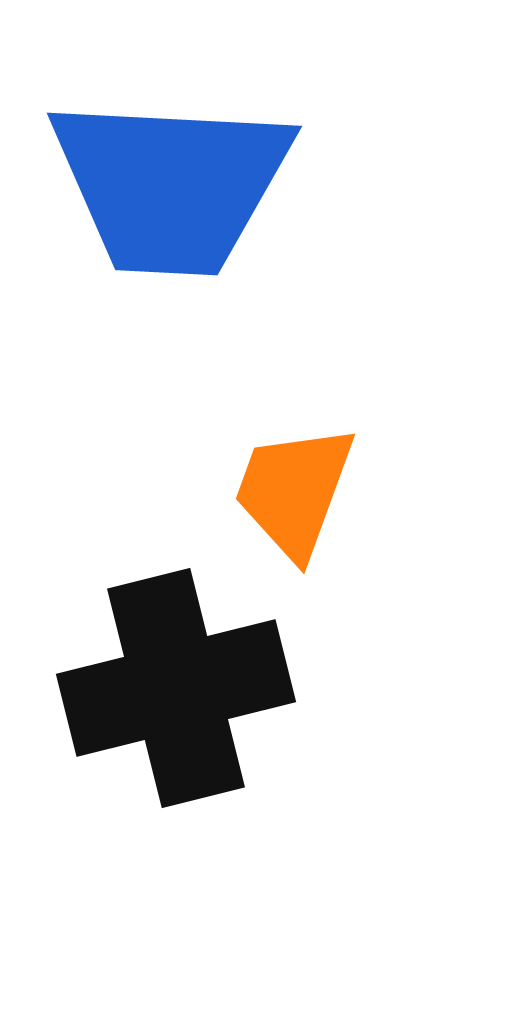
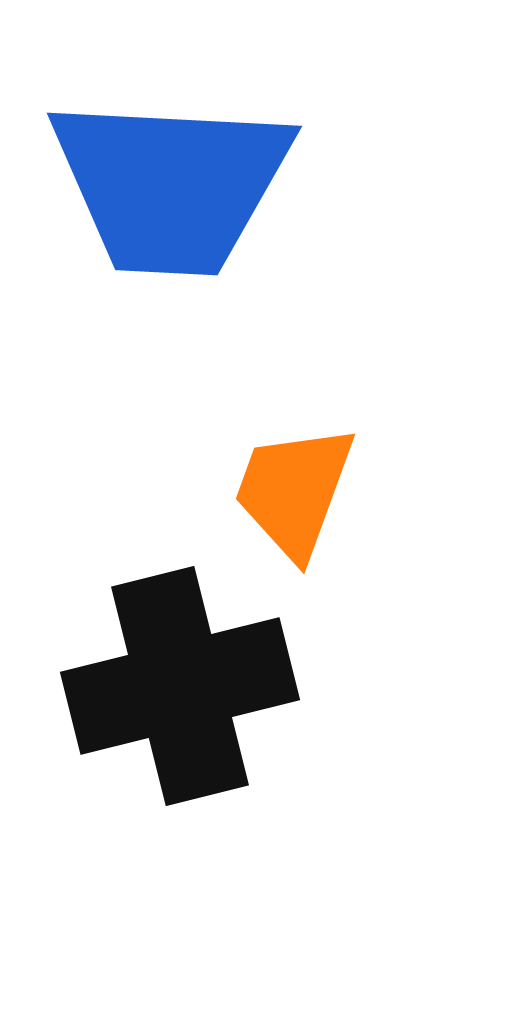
black cross: moved 4 px right, 2 px up
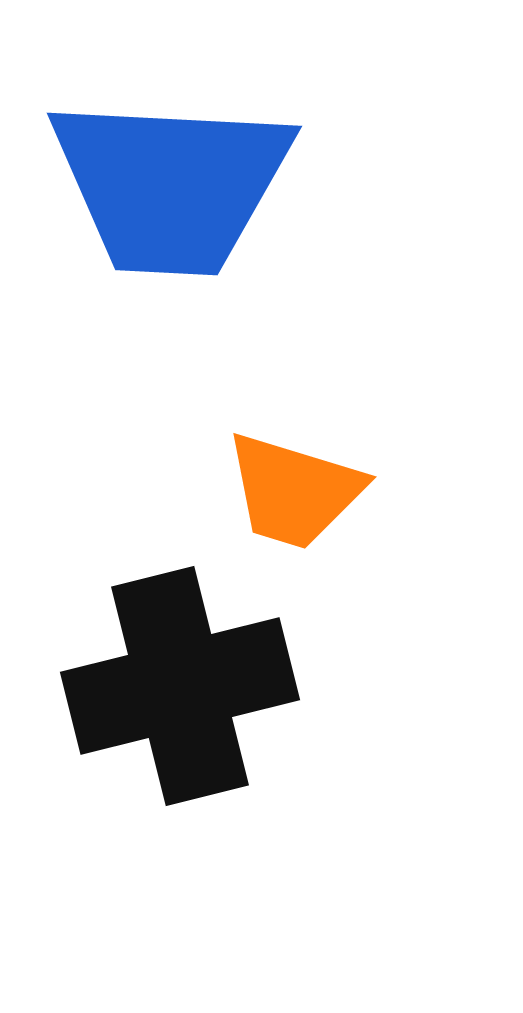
orange trapezoid: rotated 93 degrees counterclockwise
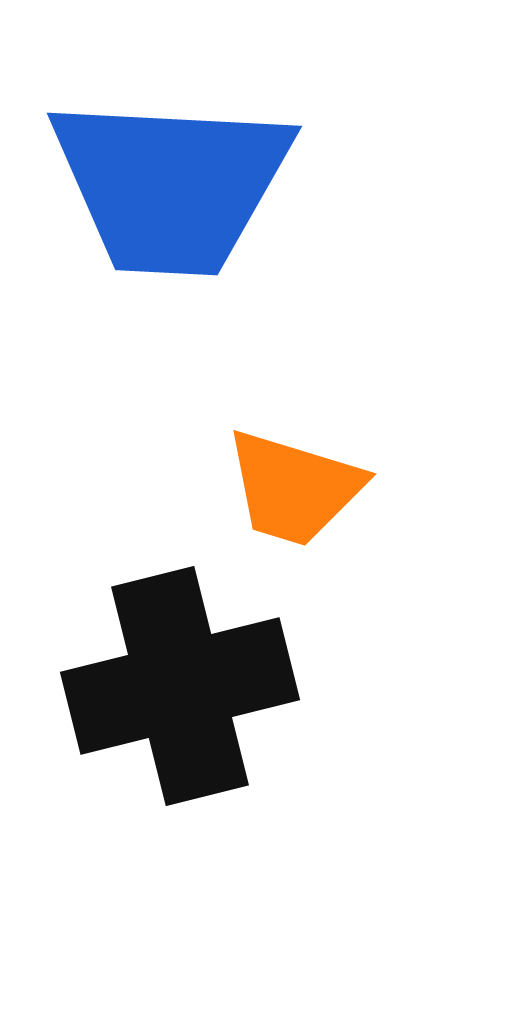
orange trapezoid: moved 3 px up
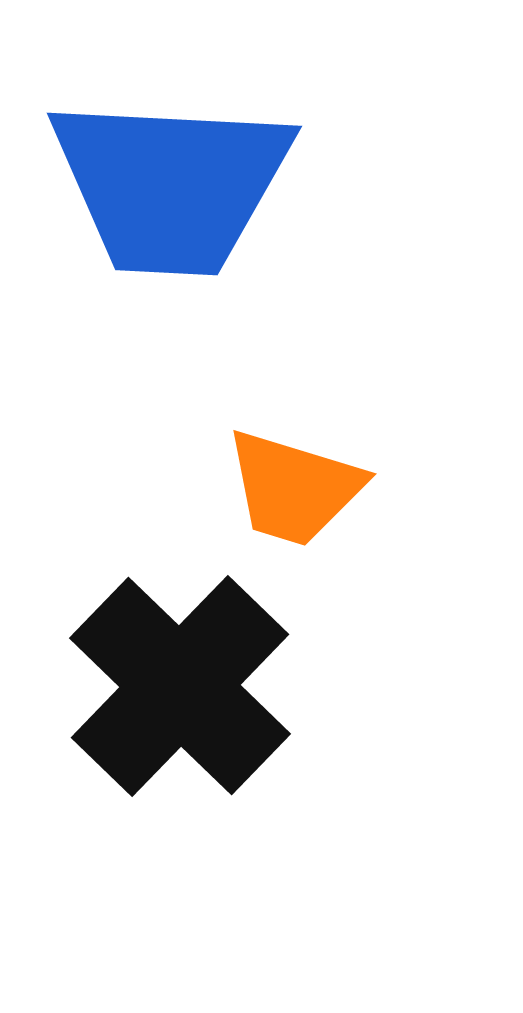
black cross: rotated 32 degrees counterclockwise
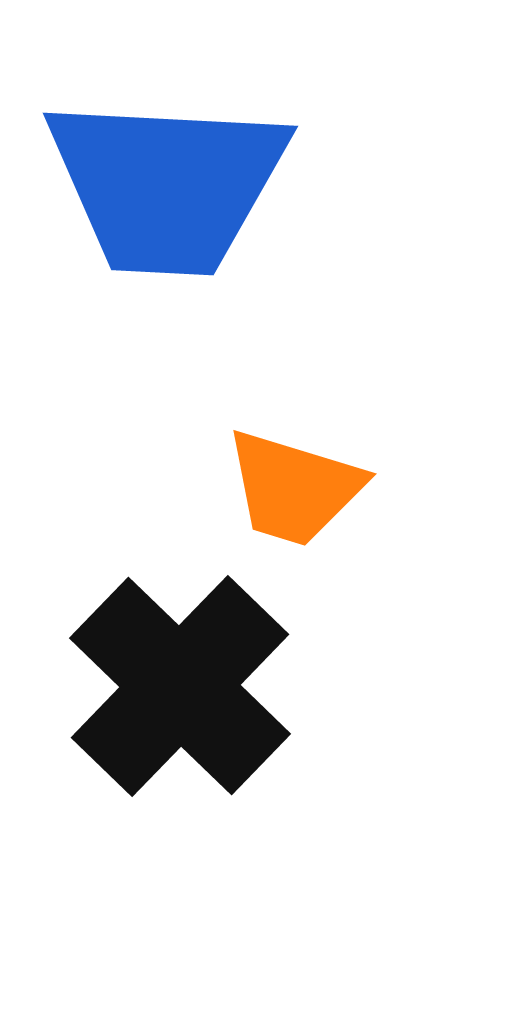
blue trapezoid: moved 4 px left
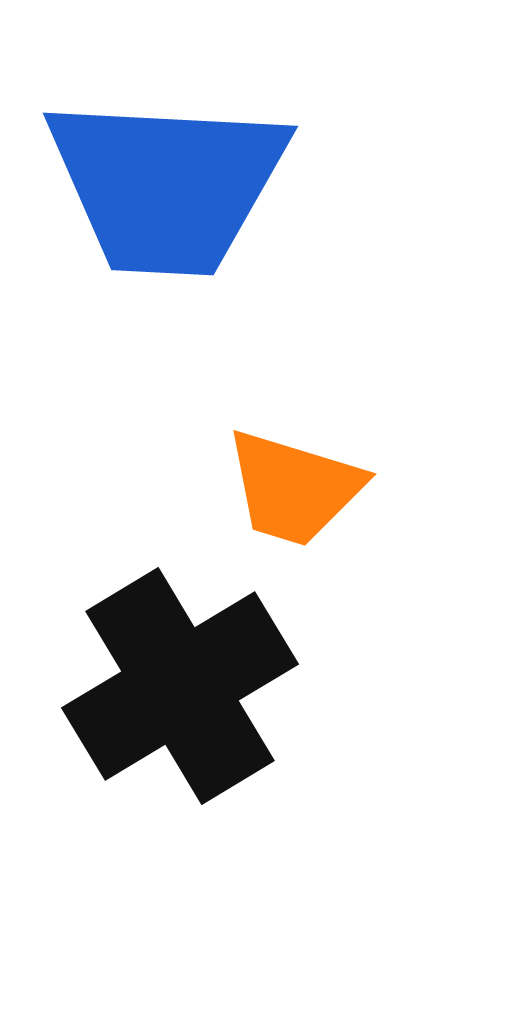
black cross: rotated 15 degrees clockwise
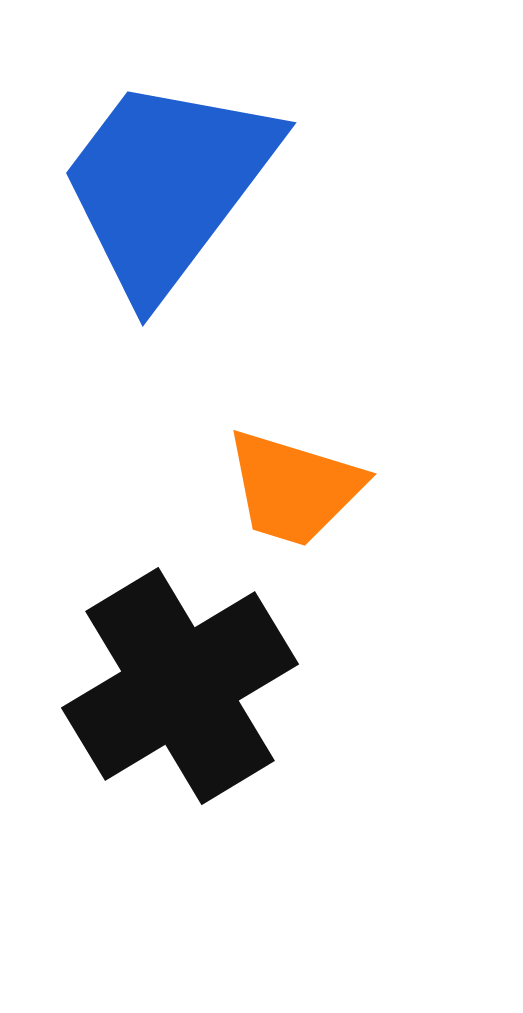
blue trapezoid: rotated 124 degrees clockwise
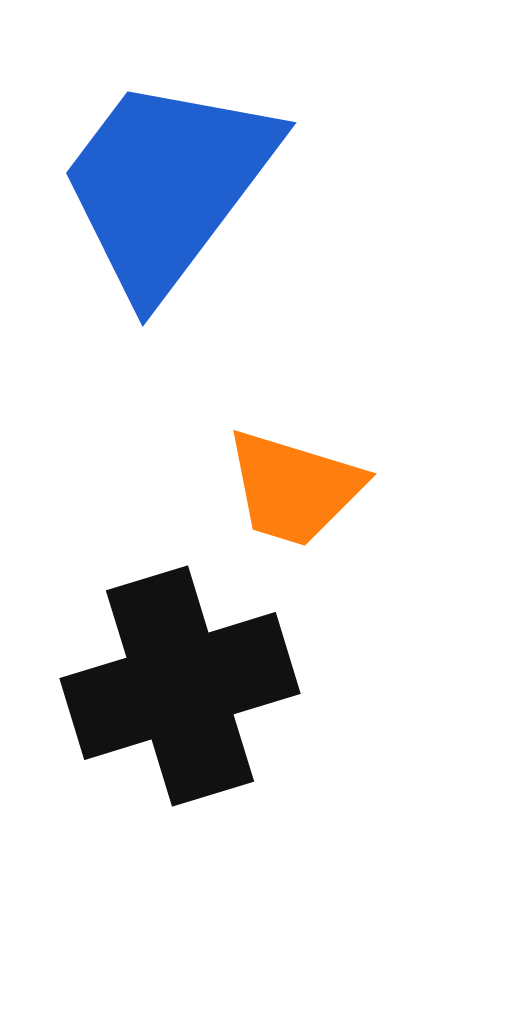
black cross: rotated 14 degrees clockwise
